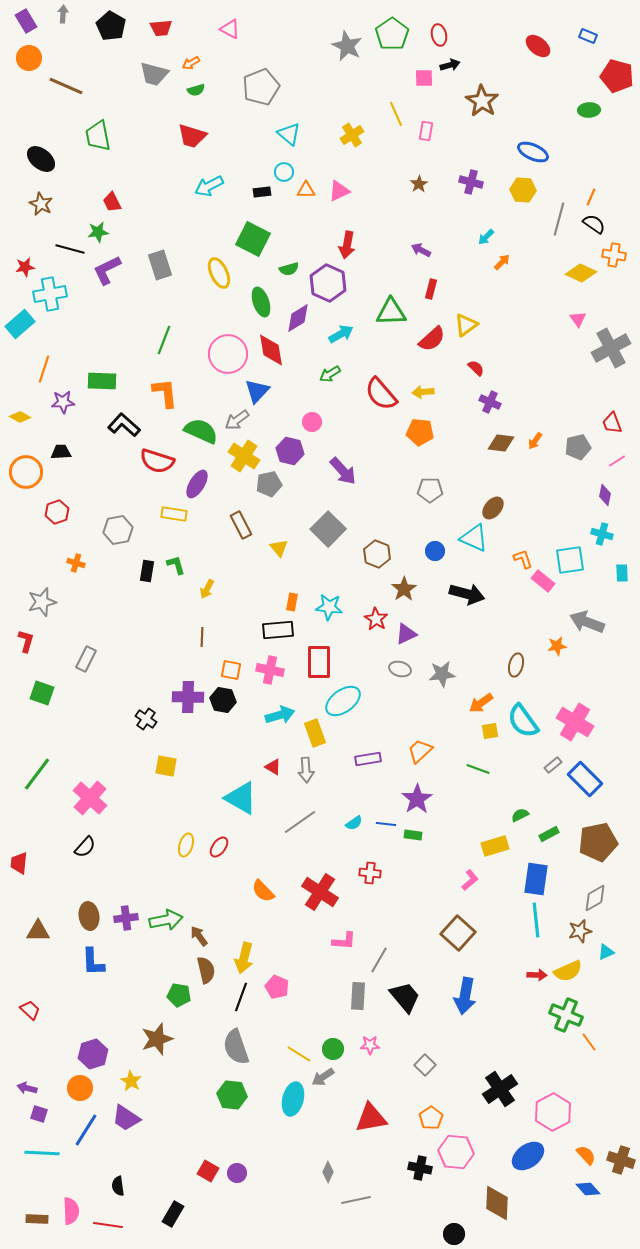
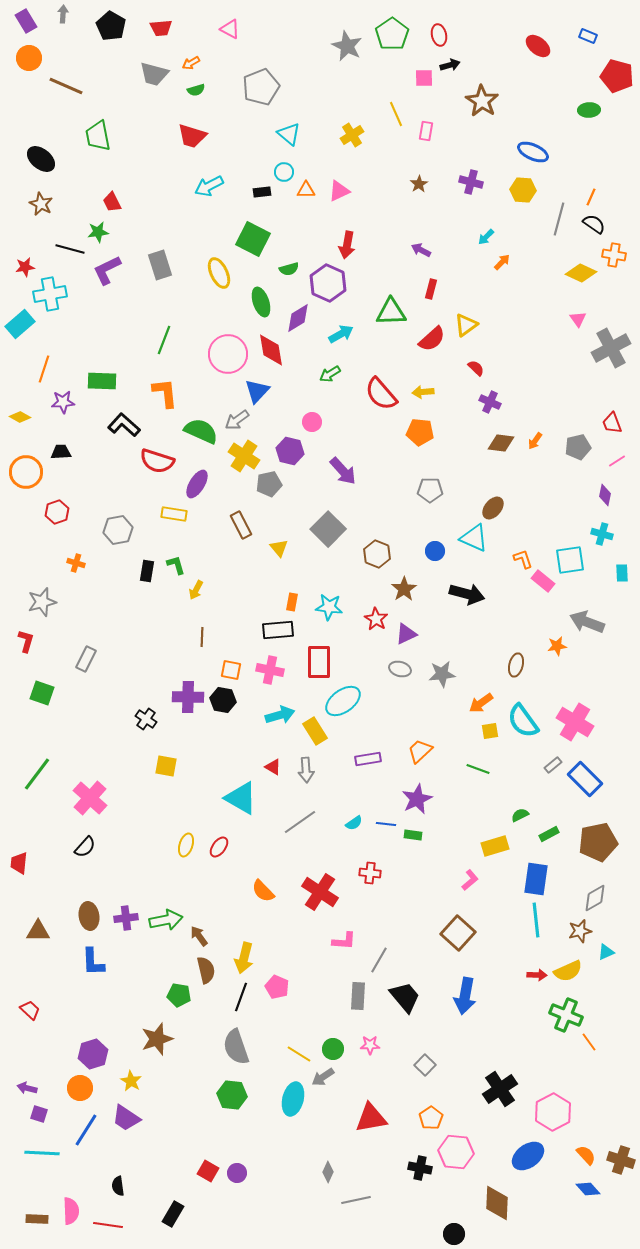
yellow arrow at (207, 589): moved 11 px left, 1 px down
yellow rectangle at (315, 733): moved 2 px up; rotated 12 degrees counterclockwise
purple star at (417, 799): rotated 8 degrees clockwise
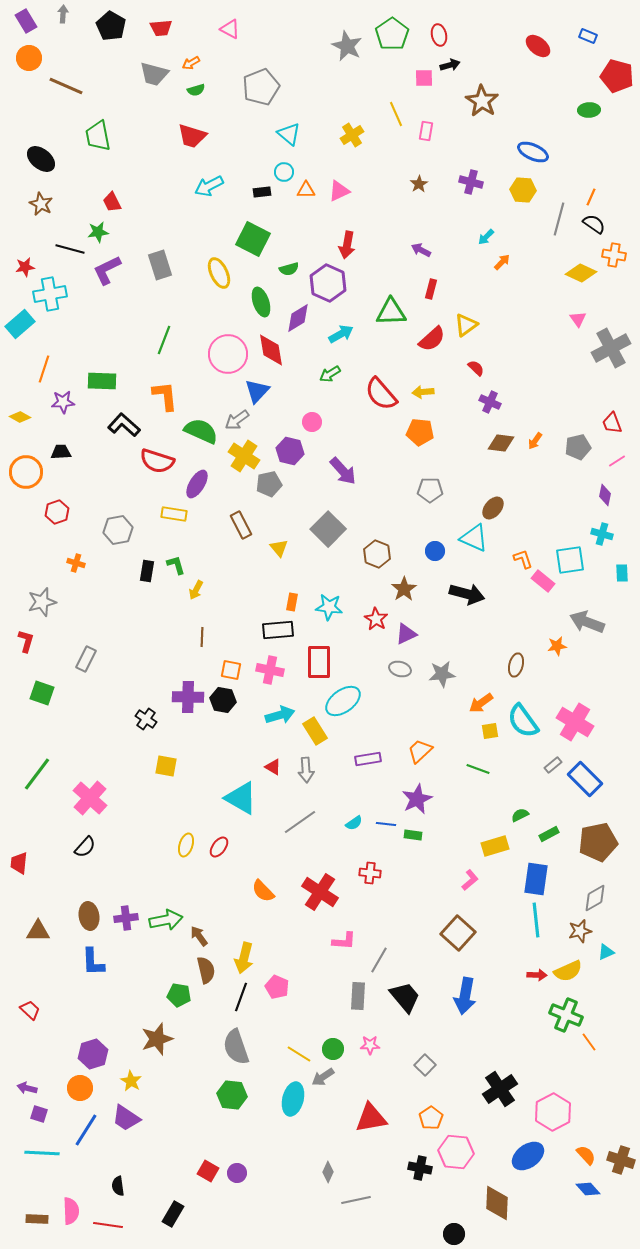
orange L-shape at (165, 393): moved 3 px down
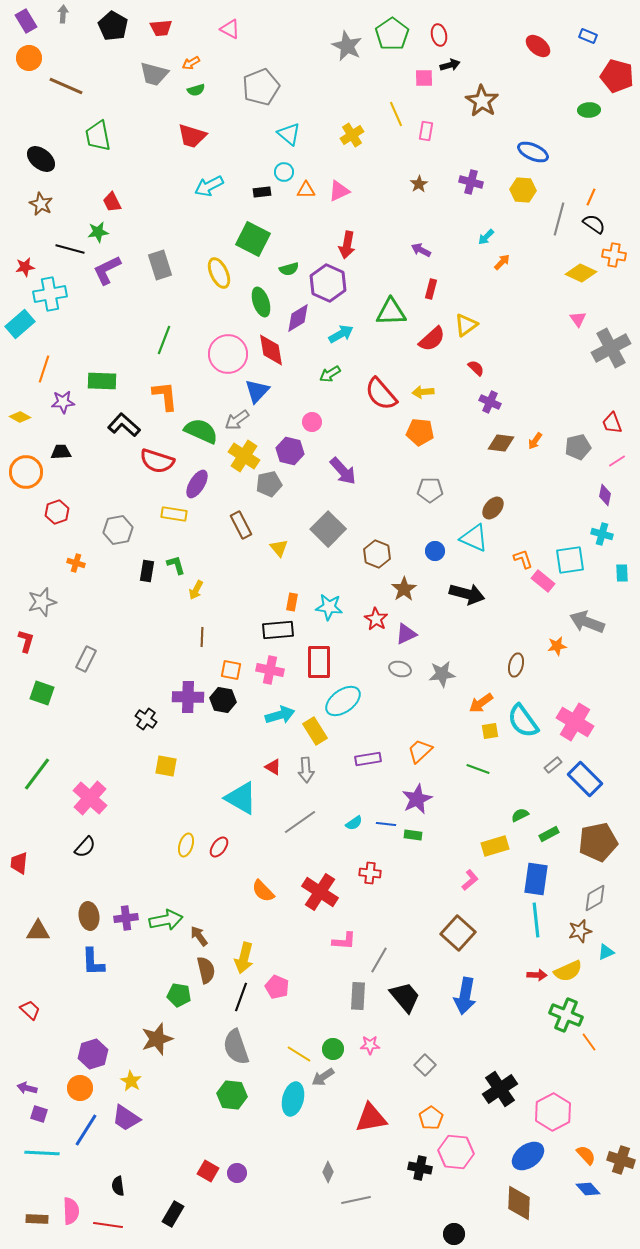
black pentagon at (111, 26): moved 2 px right
brown diamond at (497, 1203): moved 22 px right
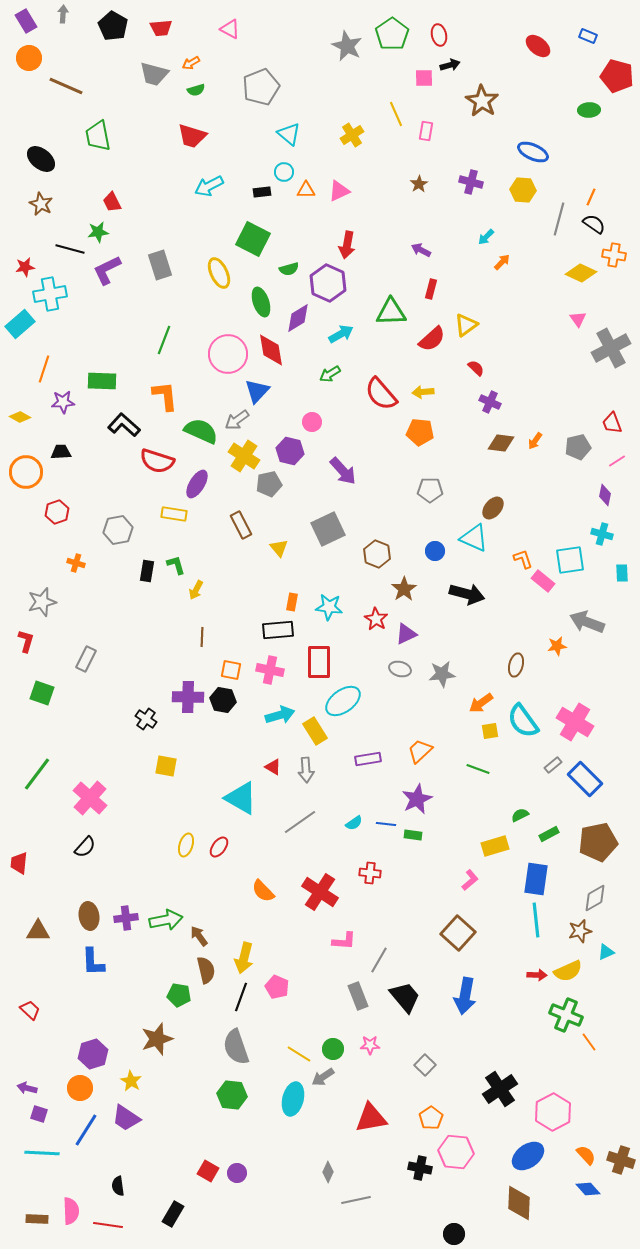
gray square at (328, 529): rotated 20 degrees clockwise
gray rectangle at (358, 996): rotated 24 degrees counterclockwise
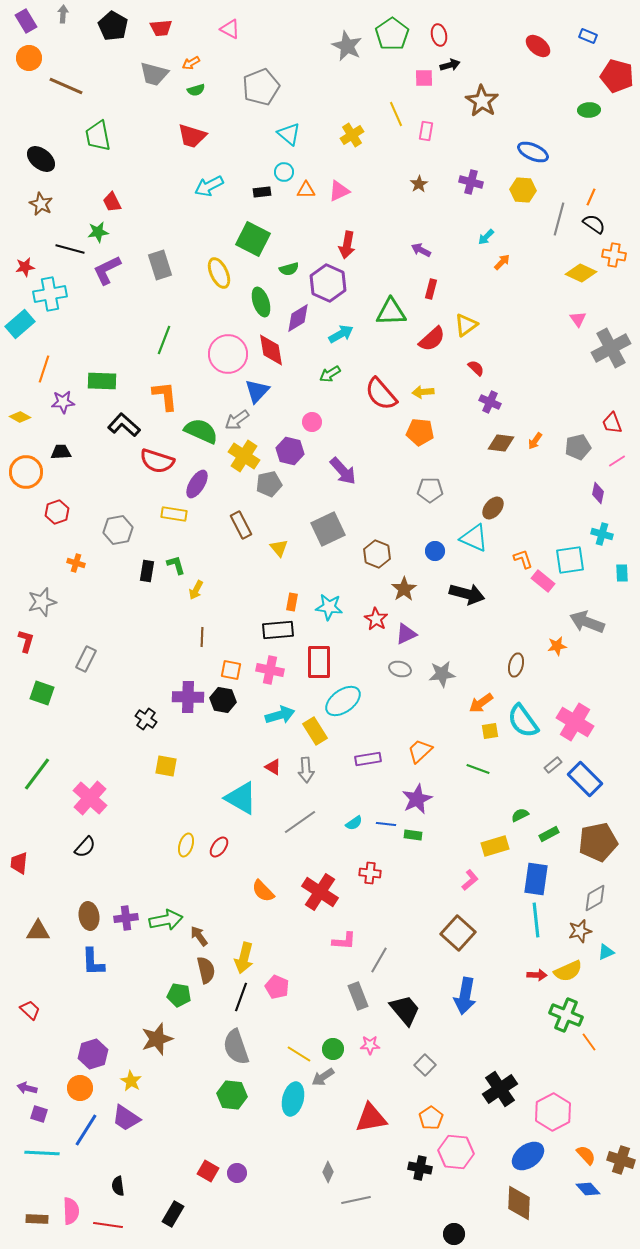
purple diamond at (605, 495): moved 7 px left, 2 px up
black trapezoid at (405, 997): moved 13 px down
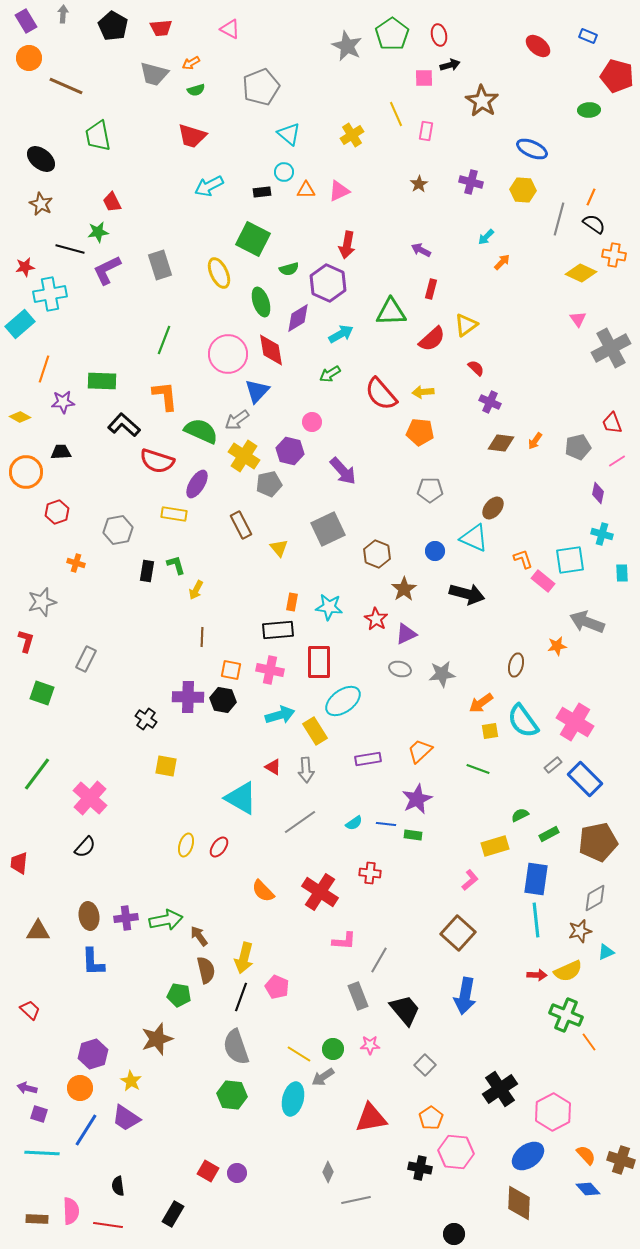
blue ellipse at (533, 152): moved 1 px left, 3 px up
